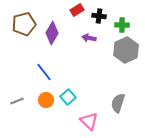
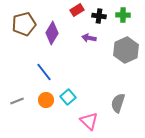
green cross: moved 1 px right, 10 px up
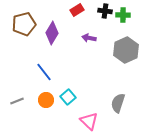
black cross: moved 6 px right, 5 px up
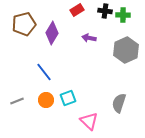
cyan square: moved 1 px down; rotated 21 degrees clockwise
gray semicircle: moved 1 px right
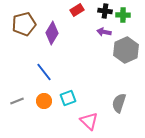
purple arrow: moved 15 px right, 6 px up
orange circle: moved 2 px left, 1 px down
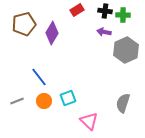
blue line: moved 5 px left, 5 px down
gray semicircle: moved 4 px right
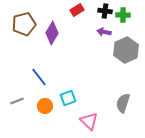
orange circle: moved 1 px right, 5 px down
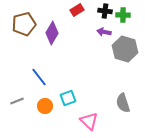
gray hexagon: moved 1 px left, 1 px up; rotated 20 degrees counterclockwise
gray semicircle: rotated 36 degrees counterclockwise
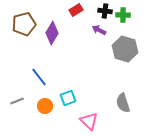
red rectangle: moved 1 px left
purple arrow: moved 5 px left, 2 px up; rotated 16 degrees clockwise
